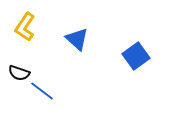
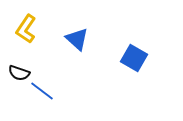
yellow L-shape: moved 1 px right, 2 px down
blue square: moved 2 px left, 2 px down; rotated 24 degrees counterclockwise
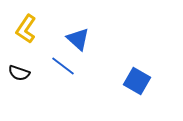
blue triangle: moved 1 px right
blue square: moved 3 px right, 23 px down
blue line: moved 21 px right, 25 px up
